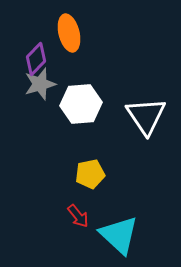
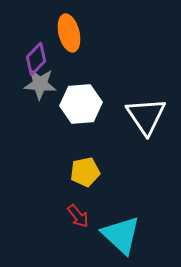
gray star: rotated 20 degrees clockwise
yellow pentagon: moved 5 px left, 2 px up
cyan triangle: moved 2 px right
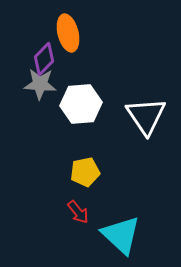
orange ellipse: moved 1 px left
purple diamond: moved 8 px right
red arrow: moved 4 px up
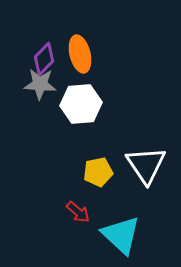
orange ellipse: moved 12 px right, 21 px down
white triangle: moved 49 px down
yellow pentagon: moved 13 px right
red arrow: rotated 10 degrees counterclockwise
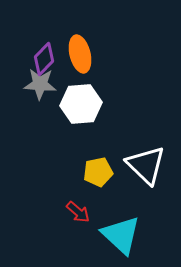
white triangle: rotated 12 degrees counterclockwise
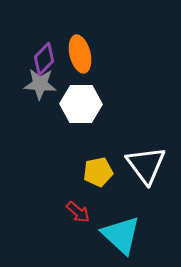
white hexagon: rotated 6 degrees clockwise
white triangle: rotated 9 degrees clockwise
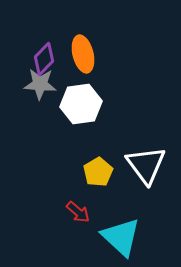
orange ellipse: moved 3 px right
white hexagon: rotated 9 degrees counterclockwise
yellow pentagon: rotated 20 degrees counterclockwise
cyan triangle: moved 2 px down
